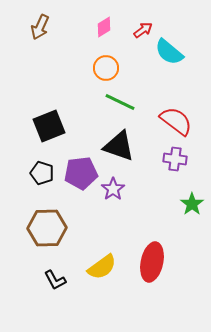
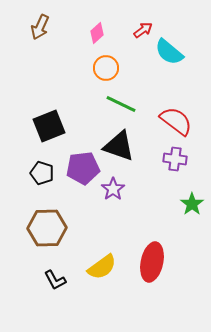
pink diamond: moved 7 px left, 6 px down; rotated 10 degrees counterclockwise
green line: moved 1 px right, 2 px down
purple pentagon: moved 2 px right, 5 px up
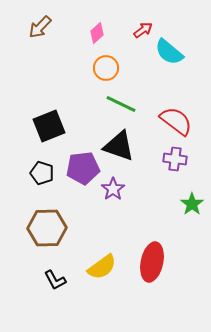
brown arrow: rotated 20 degrees clockwise
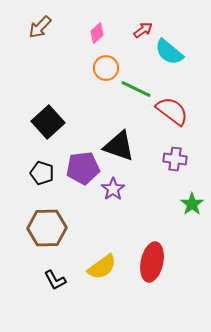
green line: moved 15 px right, 15 px up
red semicircle: moved 4 px left, 10 px up
black square: moved 1 px left, 4 px up; rotated 20 degrees counterclockwise
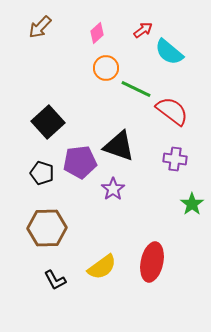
purple pentagon: moved 3 px left, 6 px up
